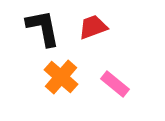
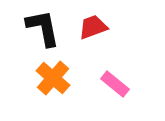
orange cross: moved 8 px left, 1 px down
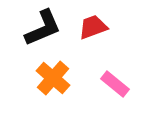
black L-shape: rotated 78 degrees clockwise
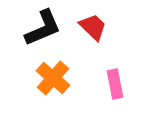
red trapezoid: rotated 64 degrees clockwise
pink rectangle: rotated 40 degrees clockwise
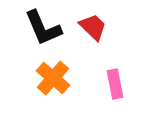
black L-shape: rotated 90 degrees clockwise
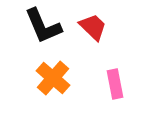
black L-shape: moved 2 px up
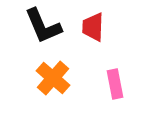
red trapezoid: rotated 132 degrees counterclockwise
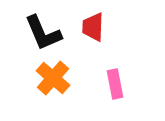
black L-shape: moved 7 px down
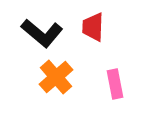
black L-shape: moved 1 px left; rotated 27 degrees counterclockwise
orange cross: moved 3 px right, 1 px up; rotated 8 degrees clockwise
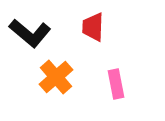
black L-shape: moved 12 px left
pink rectangle: moved 1 px right
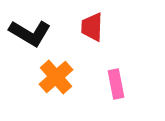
red trapezoid: moved 1 px left
black L-shape: rotated 9 degrees counterclockwise
